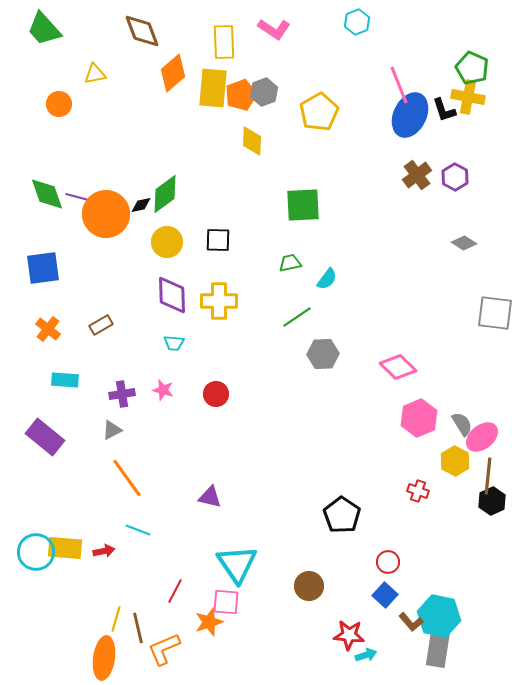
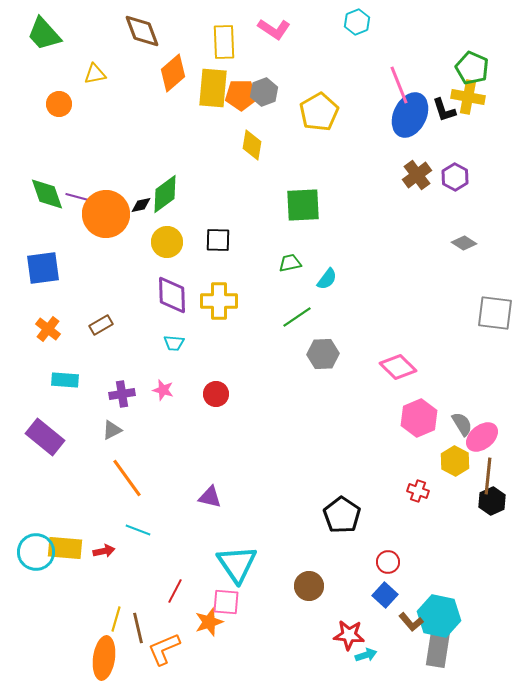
green trapezoid at (44, 29): moved 5 px down
orange pentagon at (241, 95): rotated 20 degrees clockwise
yellow diamond at (252, 141): moved 4 px down; rotated 8 degrees clockwise
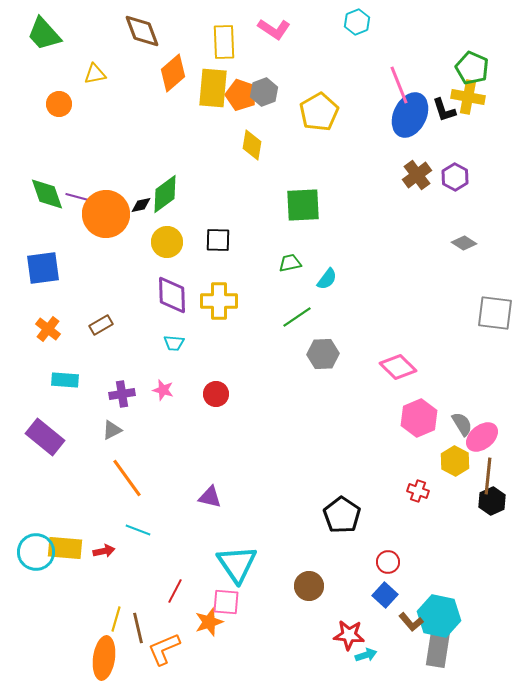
orange pentagon at (241, 95): rotated 20 degrees clockwise
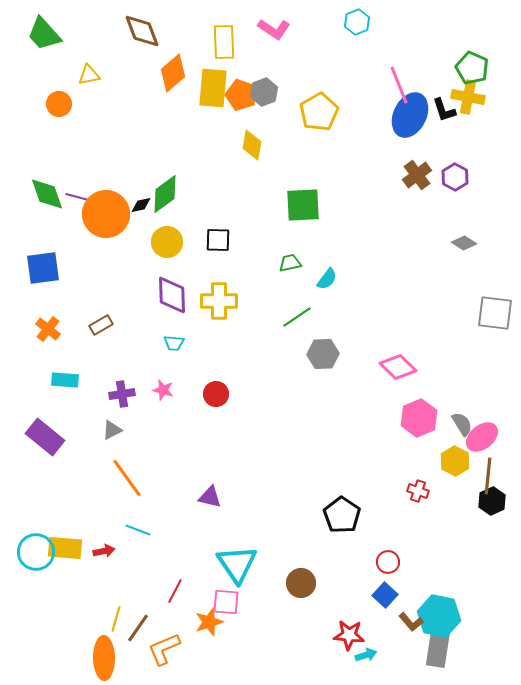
yellow triangle at (95, 74): moved 6 px left, 1 px down
brown circle at (309, 586): moved 8 px left, 3 px up
brown line at (138, 628): rotated 48 degrees clockwise
orange ellipse at (104, 658): rotated 9 degrees counterclockwise
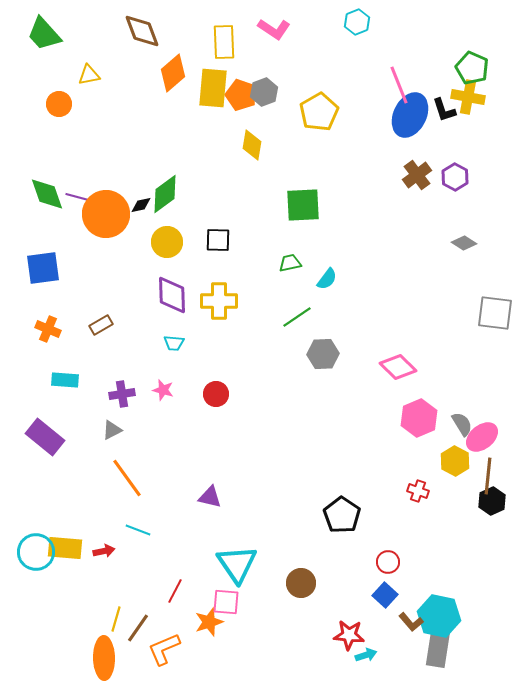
orange cross at (48, 329): rotated 15 degrees counterclockwise
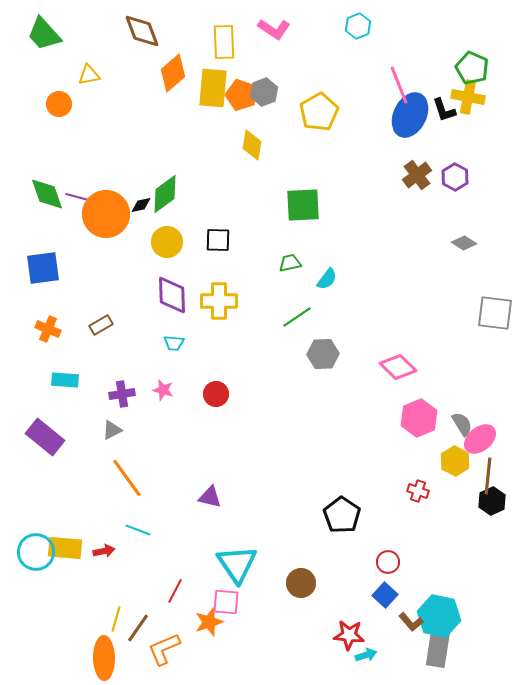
cyan hexagon at (357, 22): moved 1 px right, 4 px down
pink ellipse at (482, 437): moved 2 px left, 2 px down
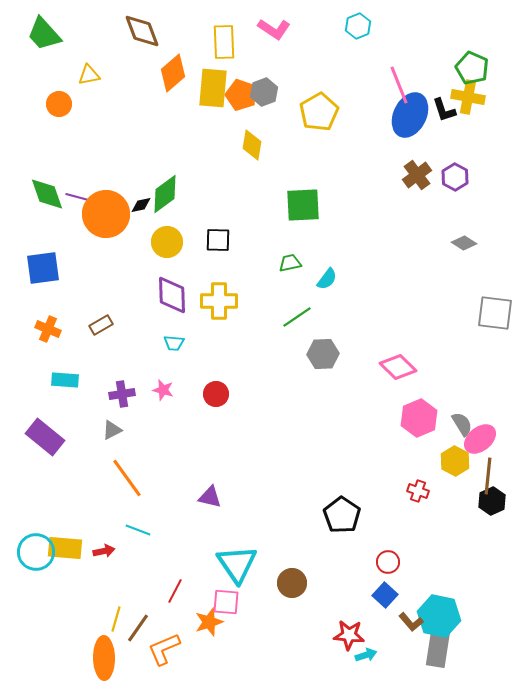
brown circle at (301, 583): moved 9 px left
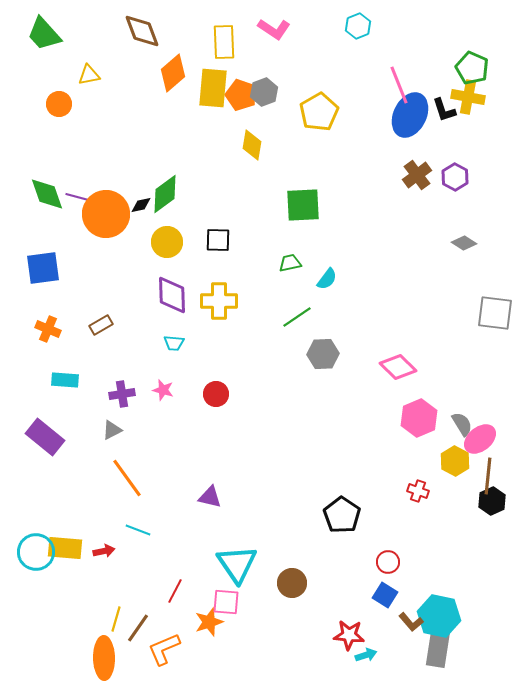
blue square at (385, 595): rotated 10 degrees counterclockwise
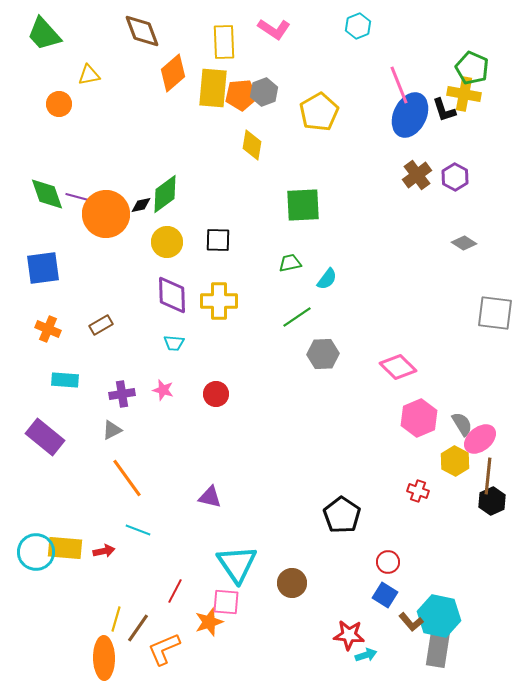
orange pentagon at (241, 95): rotated 24 degrees counterclockwise
yellow cross at (468, 97): moved 4 px left, 3 px up
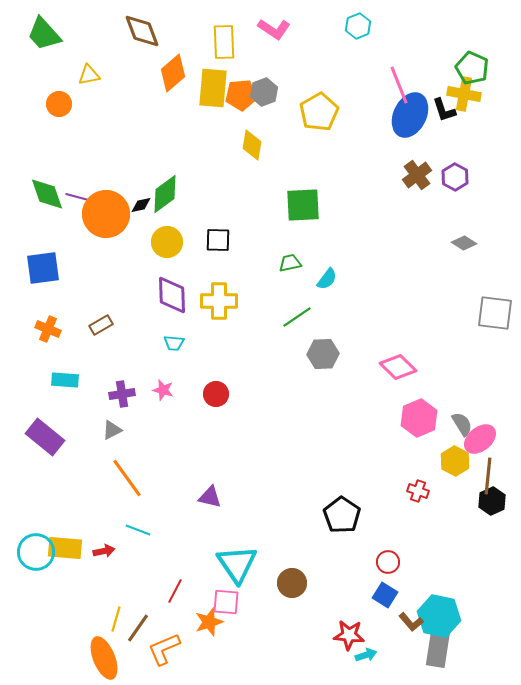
orange ellipse at (104, 658): rotated 21 degrees counterclockwise
